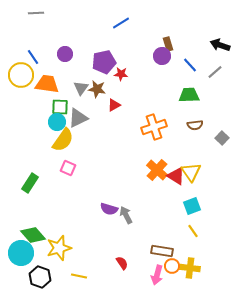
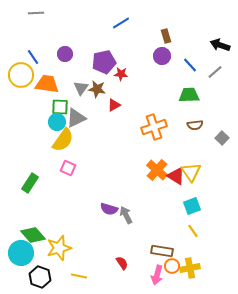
brown rectangle at (168, 44): moved 2 px left, 8 px up
gray triangle at (78, 118): moved 2 px left
yellow cross at (190, 268): rotated 18 degrees counterclockwise
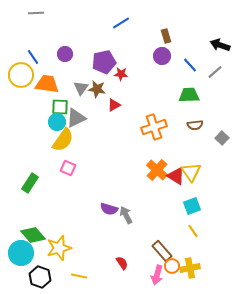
brown rectangle at (162, 251): rotated 40 degrees clockwise
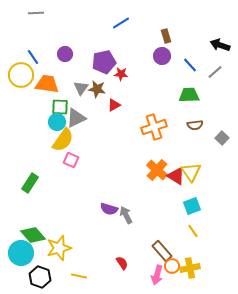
pink square at (68, 168): moved 3 px right, 8 px up
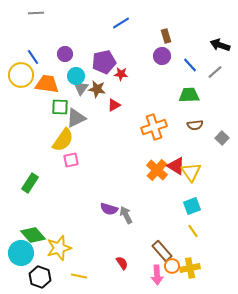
cyan circle at (57, 122): moved 19 px right, 46 px up
pink square at (71, 160): rotated 35 degrees counterclockwise
red triangle at (176, 176): moved 10 px up
pink arrow at (157, 275): rotated 18 degrees counterclockwise
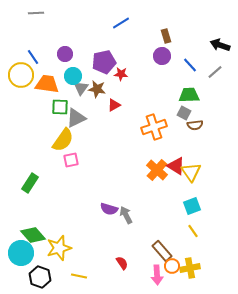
cyan circle at (76, 76): moved 3 px left
gray square at (222, 138): moved 38 px left, 25 px up; rotated 16 degrees counterclockwise
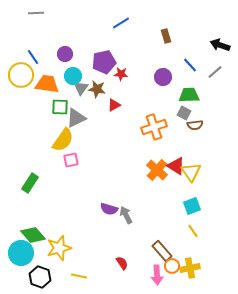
purple circle at (162, 56): moved 1 px right, 21 px down
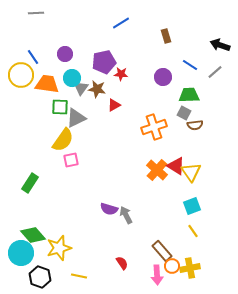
blue line at (190, 65): rotated 14 degrees counterclockwise
cyan circle at (73, 76): moved 1 px left, 2 px down
